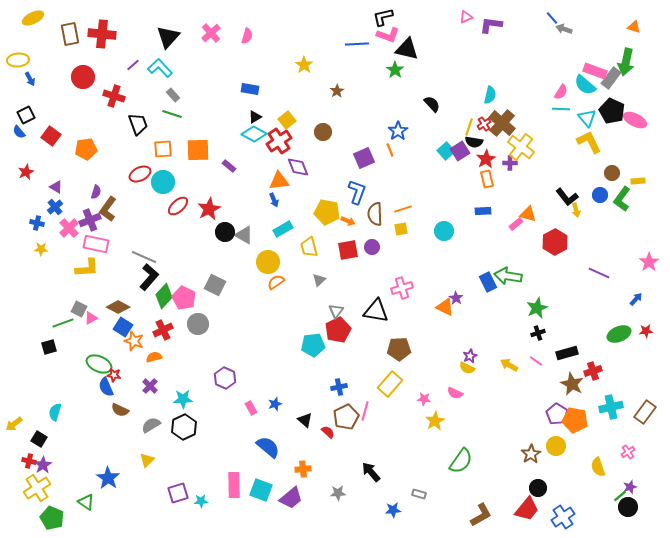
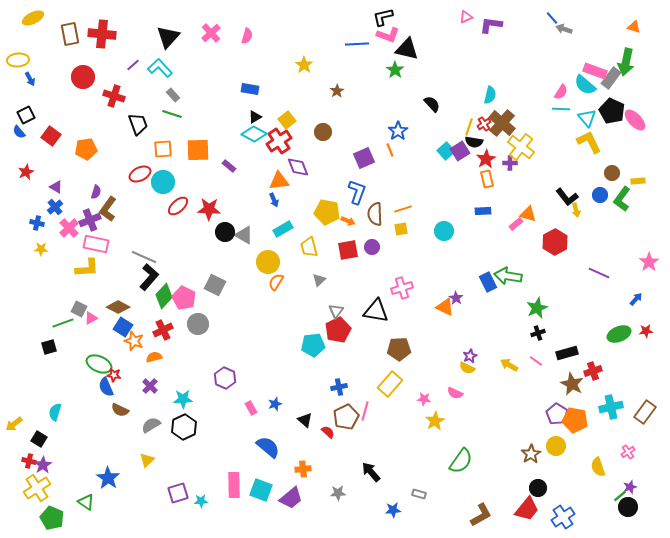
pink ellipse at (635, 120): rotated 20 degrees clockwise
red star at (209, 209): rotated 30 degrees clockwise
orange semicircle at (276, 282): rotated 24 degrees counterclockwise
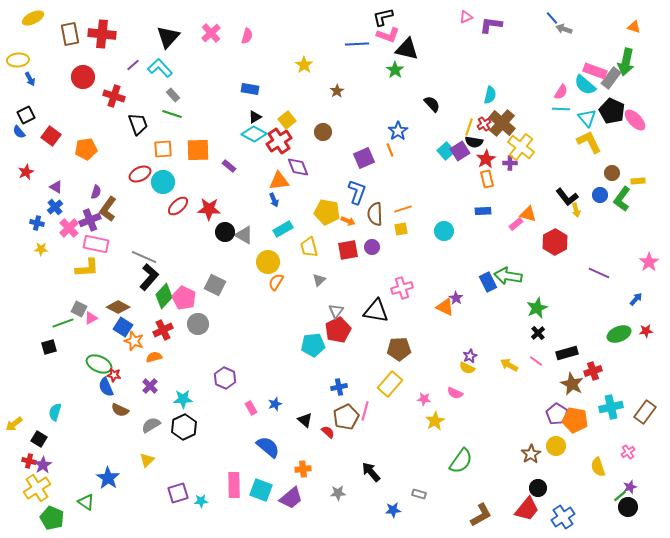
black cross at (538, 333): rotated 24 degrees counterclockwise
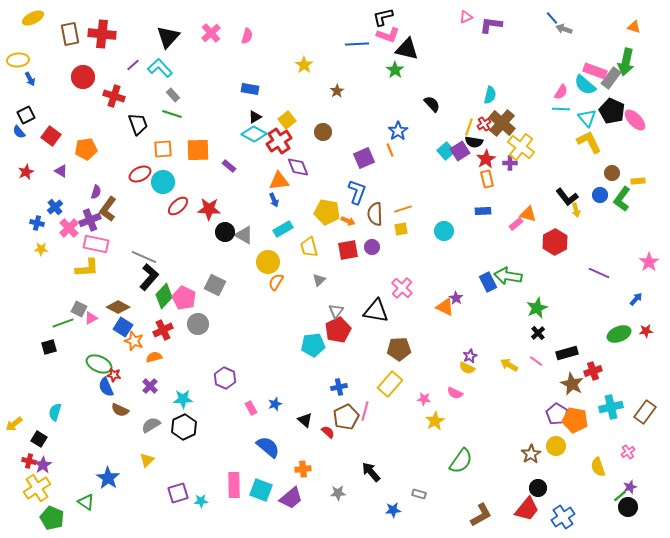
purple triangle at (56, 187): moved 5 px right, 16 px up
pink cross at (402, 288): rotated 30 degrees counterclockwise
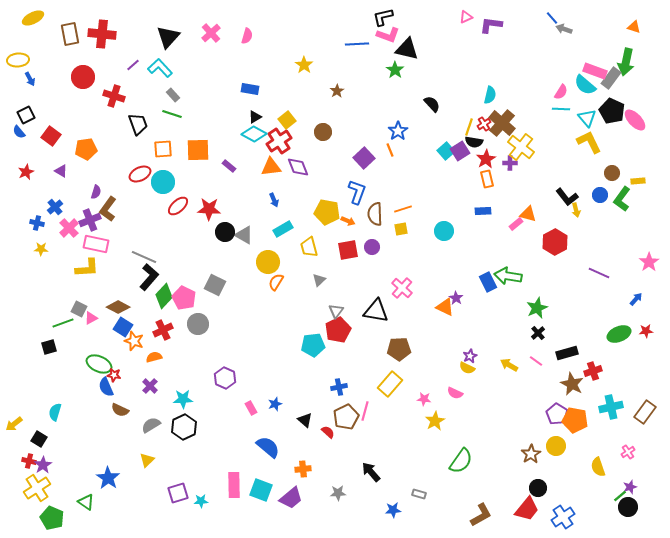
purple square at (364, 158): rotated 20 degrees counterclockwise
orange triangle at (279, 181): moved 8 px left, 14 px up
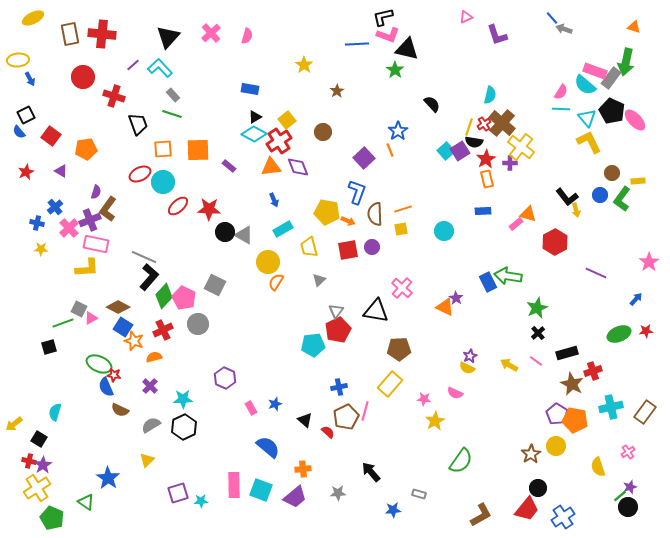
purple L-shape at (491, 25): moved 6 px right, 10 px down; rotated 115 degrees counterclockwise
purple line at (599, 273): moved 3 px left
purple trapezoid at (291, 498): moved 4 px right, 1 px up
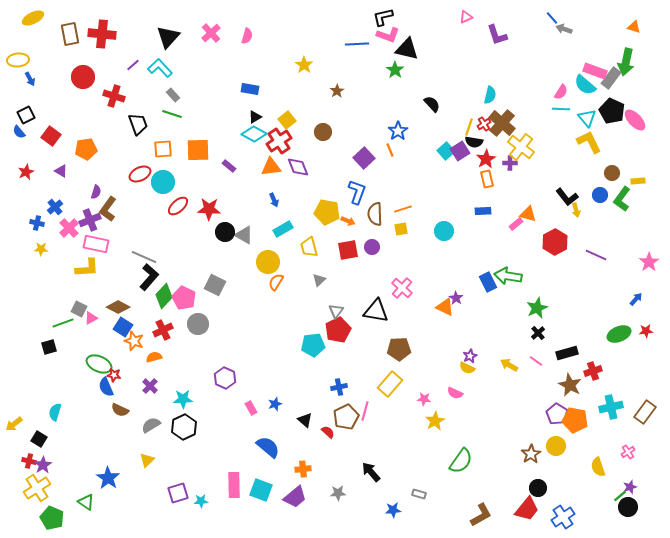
purple line at (596, 273): moved 18 px up
brown star at (572, 384): moved 2 px left, 1 px down
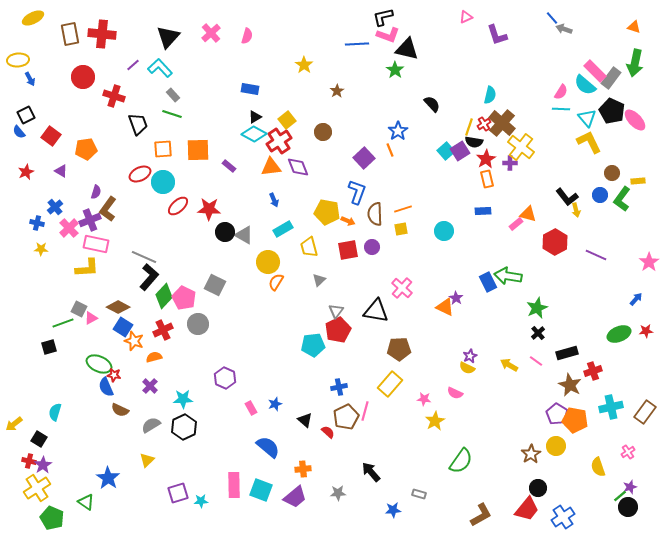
green arrow at (626, 62): moved 9 px right, 1 px down
pink rectangle at (595, 71): rotated 25 degrees clockwise
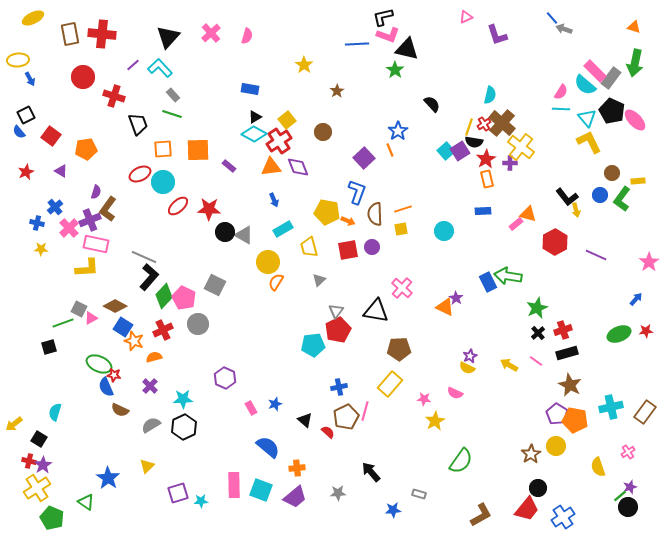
brown diamond at (118, 307): moved 3 px left, 1 px up
red cross at (593, 371): moved 30 px left, 41 px up
yellow triangle at (147, 460): moved 6 px down
orange cross at (303, 469): moved 6 px left, 1 px up
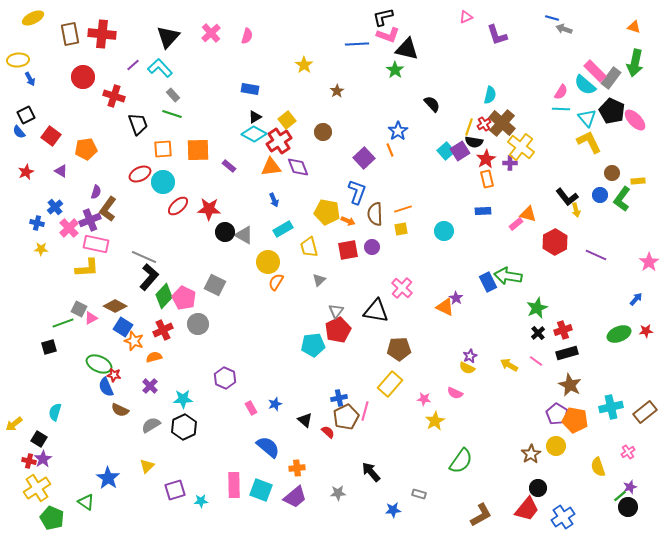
blue line at (552, 18): rotated 32 degrees counterclockwise
blue cross at (339, 387): moved 11 px down
brown rectangle at (645, 412): rotated 15 degrees clockwise
purple star at (43, 465): moved 6 px up
purple square at (178, 493): moved 3 px left, 3 px up
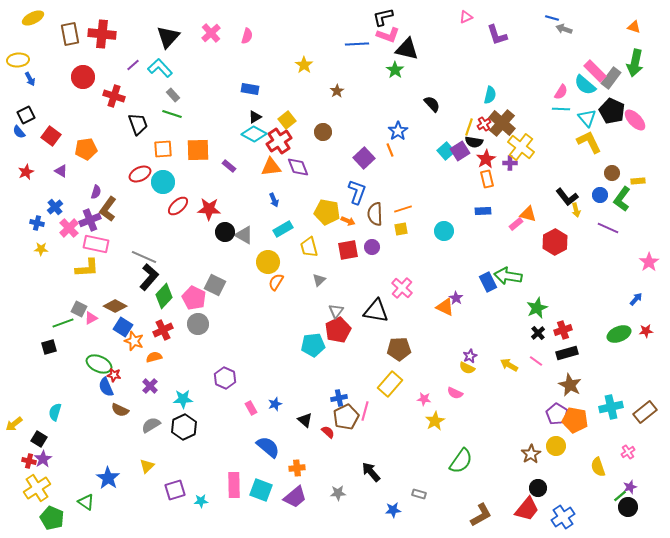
purple line at (596, 255): moved 12 px right, 27 px up
pink pentagon at (184, 298): moved 10 px right
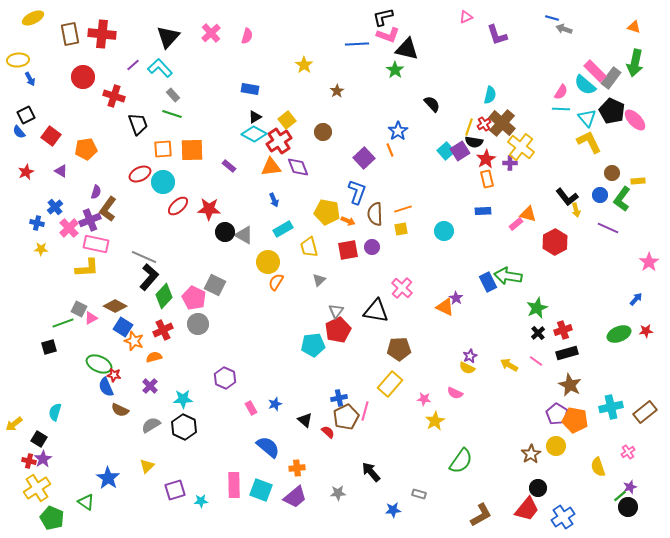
orange square at (198, 150): moved 6 px left
black hexagon at (184, 427): rotated 10 degrees counterclockwise
